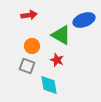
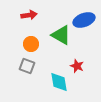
orange circle: moved 1 px left, 2 px up
red star: moved 20 px right, 6 px down
cyan diamond: moved 10 px right, 3 px up
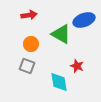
green triangle: moved 1 px up
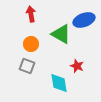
red arrow: moved 2 px right, 1 px up; rotated 91 degrees counterclockwise
cyan diamond: moved 1 px down
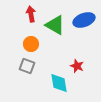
green triangle: moved 6 px left, 9 px up
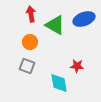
blue ellipse: moved 1 px up
orange circle: moved 1 px left, 2 px up
red star: rotated 16 degrees counterclockwise
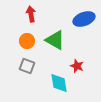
green triangle: moved 15 px down
orange circle: moved 3 px left, 1 px up
red star: rotated 16 degrees clockwise
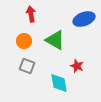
orange circle: moved 3 px left
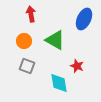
blue ellipse: rotated 45 degrees counterclockwise
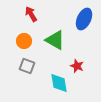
red arrow: rotated 21 degrees counterclockwise
